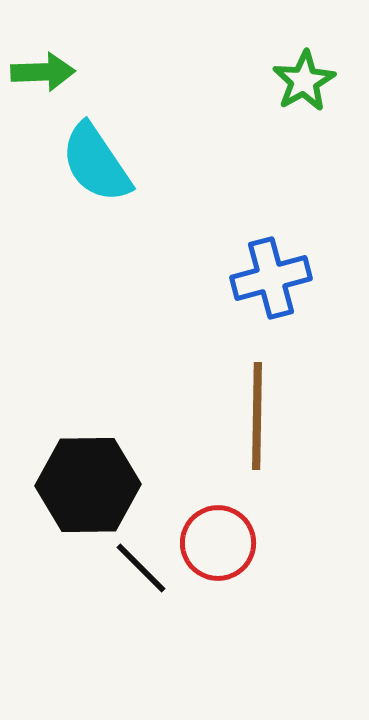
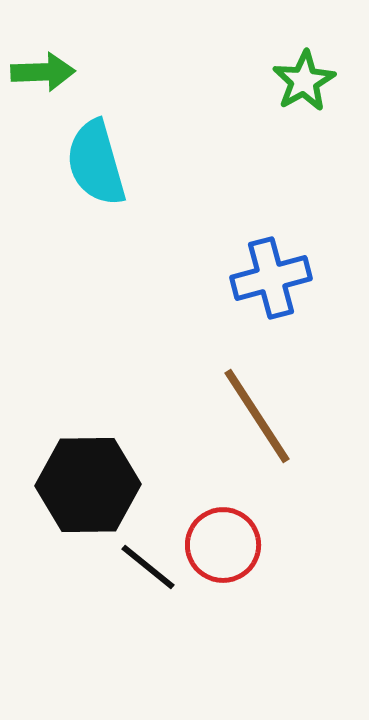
cyan semicircle: rotated 18 degrees clockwise
brown line: rotated 34 degrees counterclockwise
red circle: moved 5 px right, 2 px down
black line: moved 7 px right, 1 px up; rotated 6 degrees counterclockwise
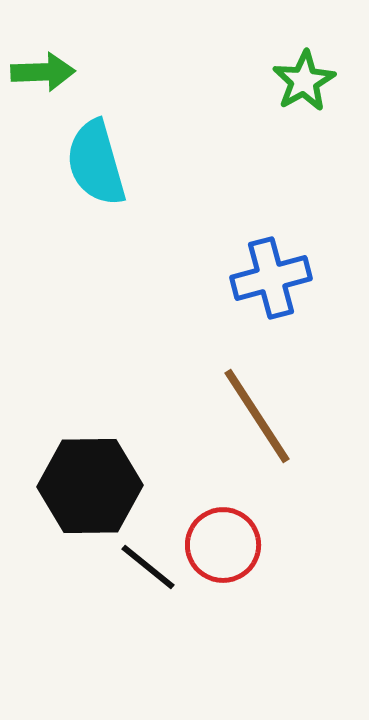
black hexagon: moved 2 px right, 1 px down
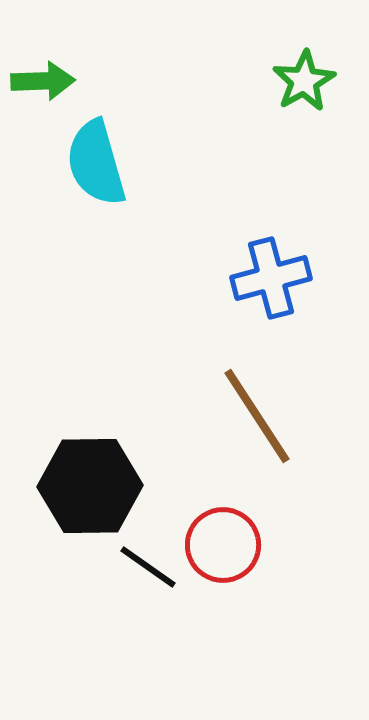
green arrow: moved 9 px down
black line: rotated 4 degrees counterclockwise
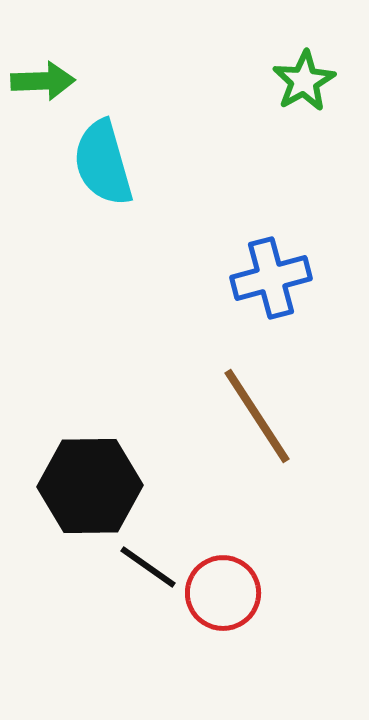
cyan semicircle: moved 7 px right
red circle: moved 48 px down
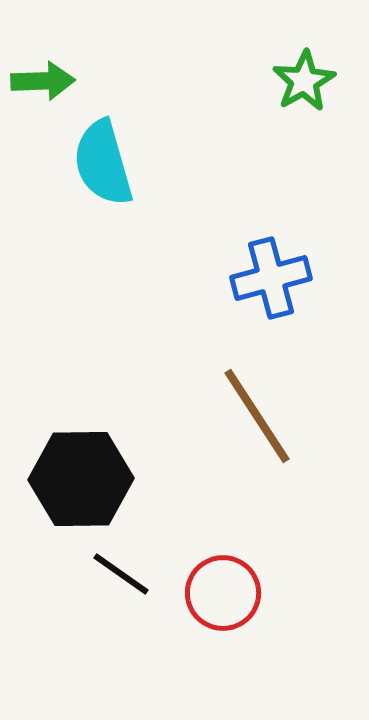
black hexagon: moved 9 px left, 7 px up
black line: moved 27 px left, 7 px down
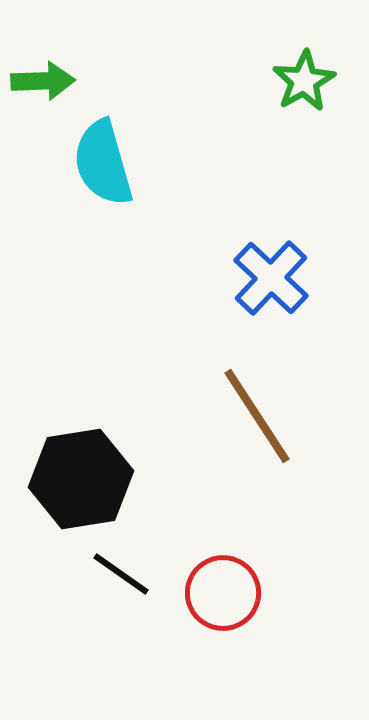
blue cross: rotated 32 degrees counterclockwise
black hexagon: rotated 8 degrees counterclockwise
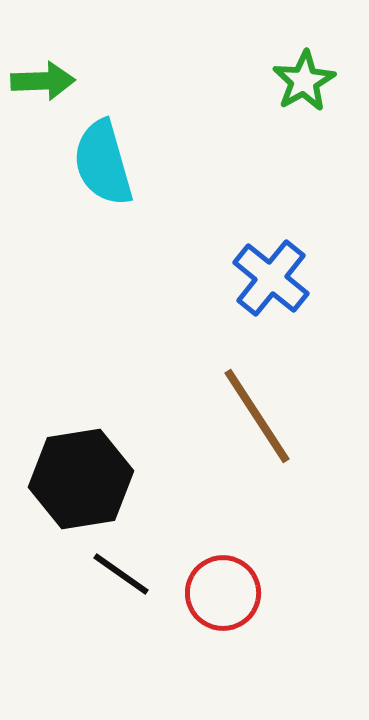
blue cross: rotated 4 degrees counterclockwise
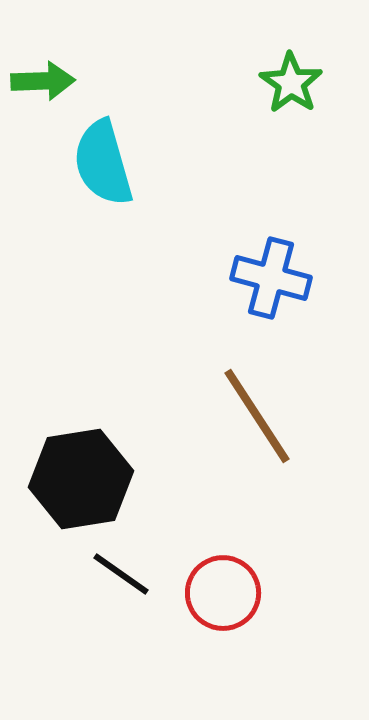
green star: moved 13 px left, 2 px down; rotated 8 degrees counterclockwise
blue cross: rotated 24 degrees counterclockwise
